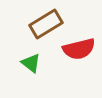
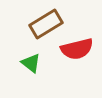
red semicircle: moved 2 px left
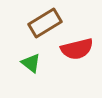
brown rectangle: moved 1 px left, 1 px up
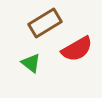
red semicircle: rotated 16 degrees counterclockwise
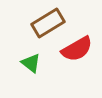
brown rectangle: moved 3 px right
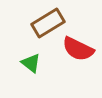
red semicircle: moved 1 px right; rotated 56 degrees clockwise
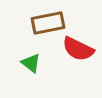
brown rectangle: rotated 20 degrees clockwise
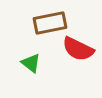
brown rectangle: moved 2 px right
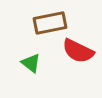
red semicircle: moved 2 px down
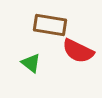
brown rectangle: moved 2 px down; rotated 20 degrees clockwise
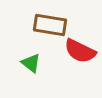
red semicircle: moved 2 px right
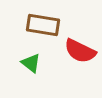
brown rectangle: moved 7 px left
